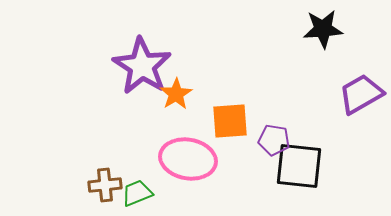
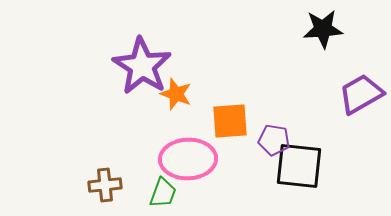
orange star: rotated 20 degrees counterclockwise
pink ellipse: rotated 12 degrees counterclockwise
green trapezoid: moved 26 px right; rotated 132 degrees clockwise
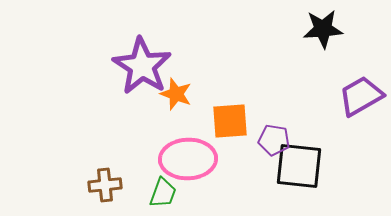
purple trapezoid: moved 2 px down
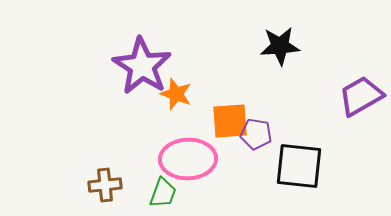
black star: moved 43 px left, 17 px down
purple pentagon: moved 18 px left, 6 px up
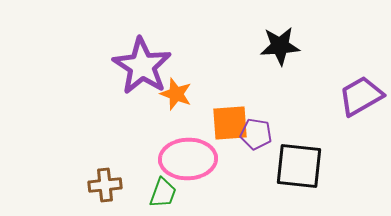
orange square: moved 2 px down
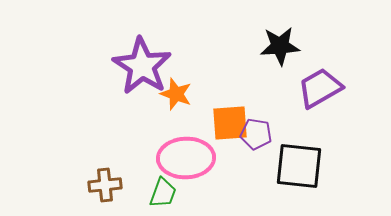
purple trapezoid: moved 41 px left, 8 px up
pink ellipse: moved 2 px left, 1 px up
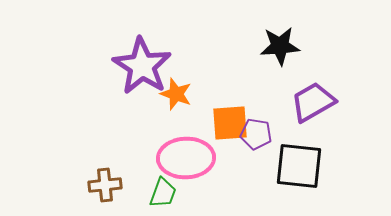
purple trapezoid: moved 7 px left, 14 px down
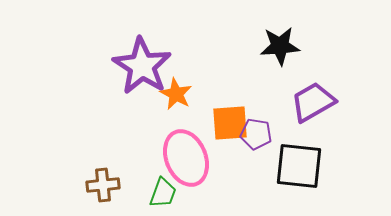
orange star: rotated 8 degrees clockwise
pink ellipse: rotated 70 degrees clockwise
brown cross: moved 2 px left
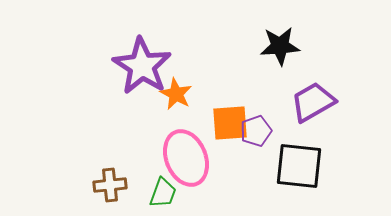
purple pentagon: moved 3 px up; rotated 28 degrees counterclockwise
brown cross: moved 7 px right
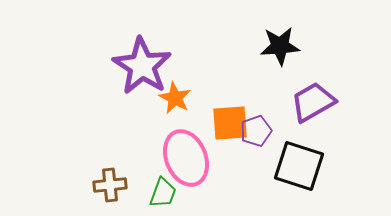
orange star: moved 1 px left, 4 px down
black square: rotated 12 degrees clockwise
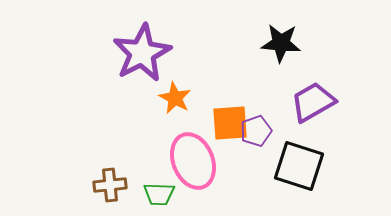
black star: moved 1 px right, 3 px up; rotated 9 degrees clockwise
purple star: moved 13 px up; rotated 12 degrees clockwise
pink ellipse: moved 7 px right, 3 px down
green trapezoid: moved 4 px left, 1 px down; rotated 72 degrees clockwise
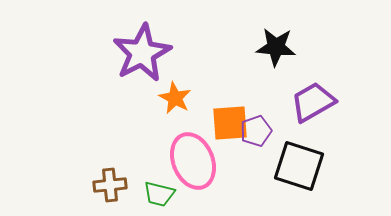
black star: moved 5 px left, 4 px down
green trapezoid: rotated 12 degrees clockwise
